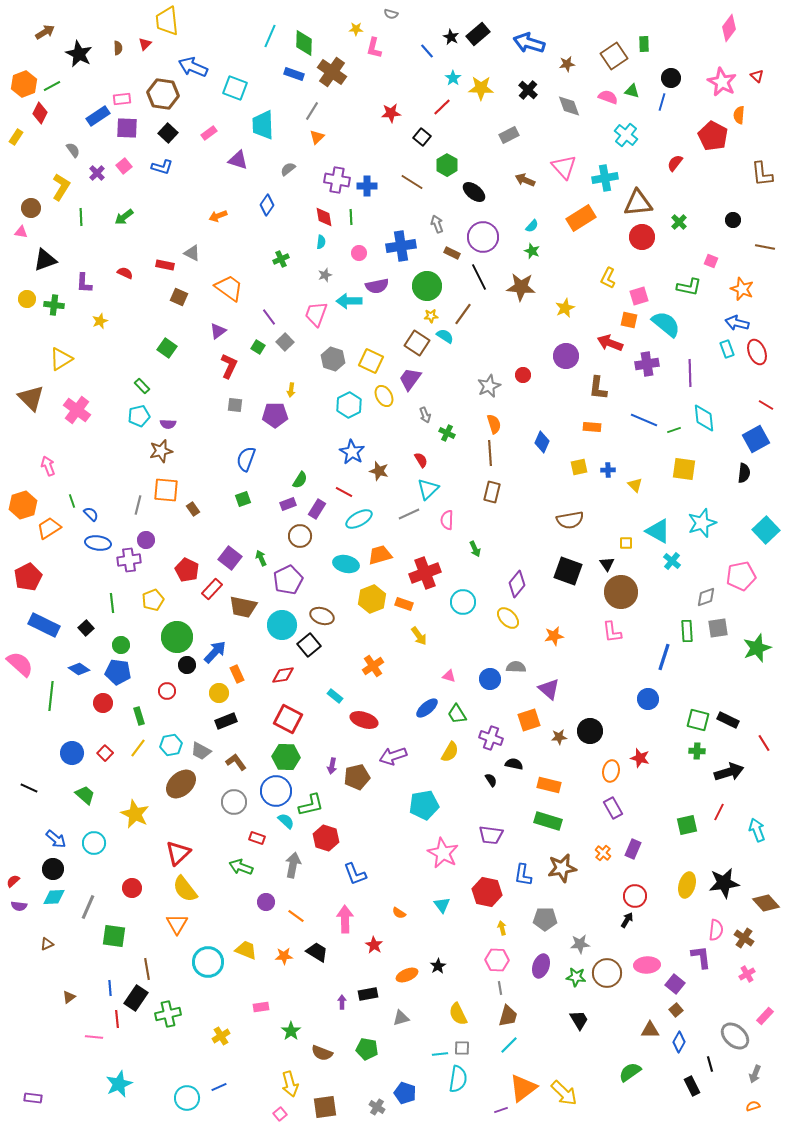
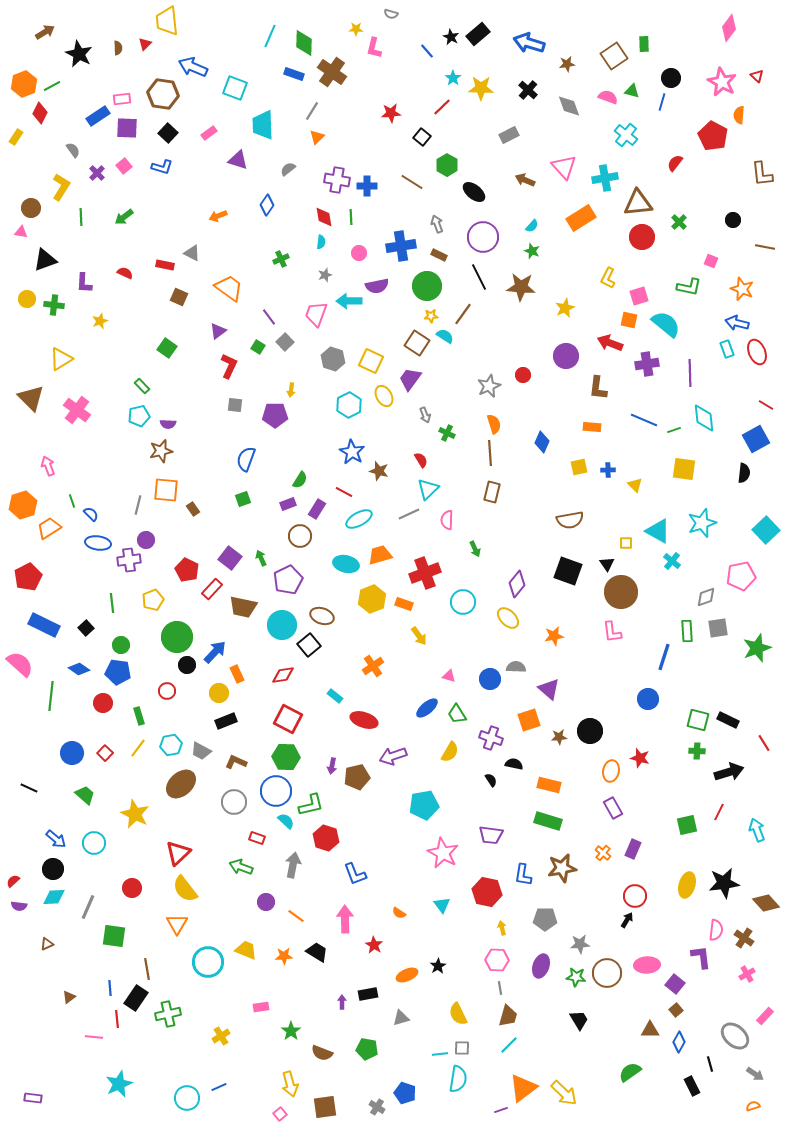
brown rectangle at (452, 253): moved 13 px left, 2 px down
brown L-shape at (236, 762): rotated 30 degrees counterclockwise
gray arrow at (755, 1074): rotated 78 degrees counterclockwise
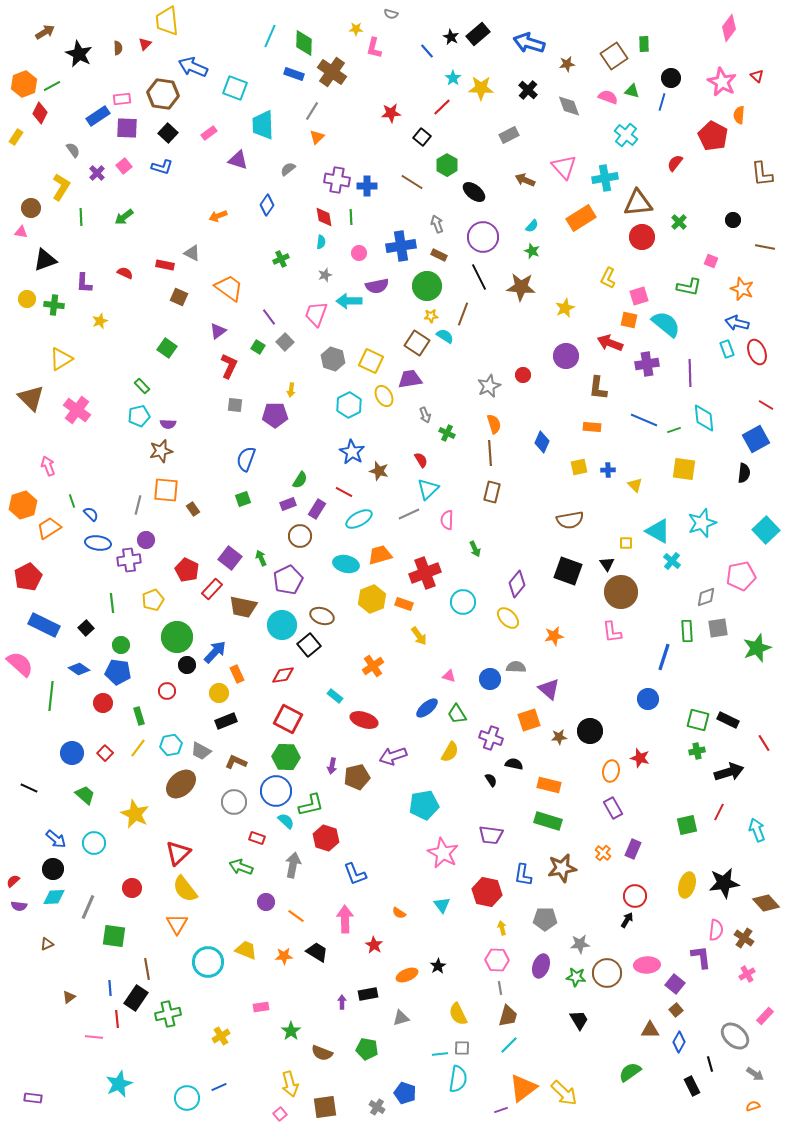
brown line at (463, 314): rotated 15 degrees counterclockwise
purple trapezoid at (410, 379): rotated 45 degrees clockwise
green cross at (697, 751): rotated 14 degrees counterclockwise
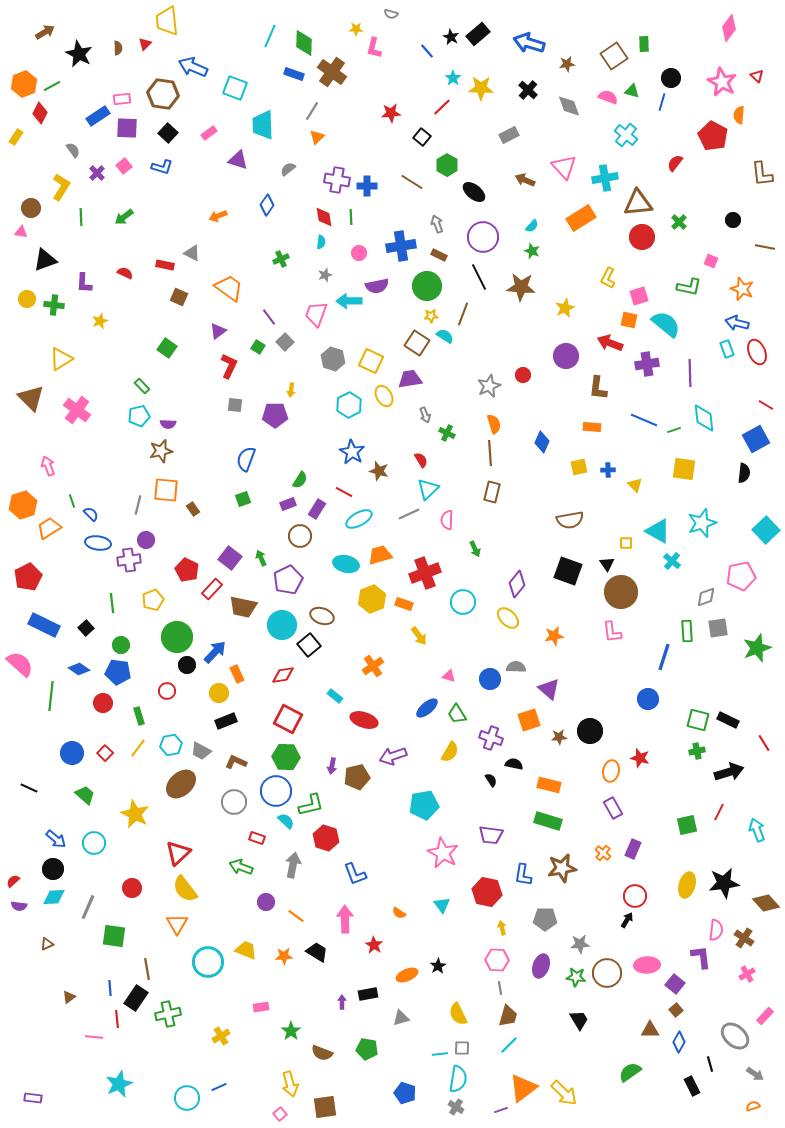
gray cross at (377, 1107): moved 79 px right
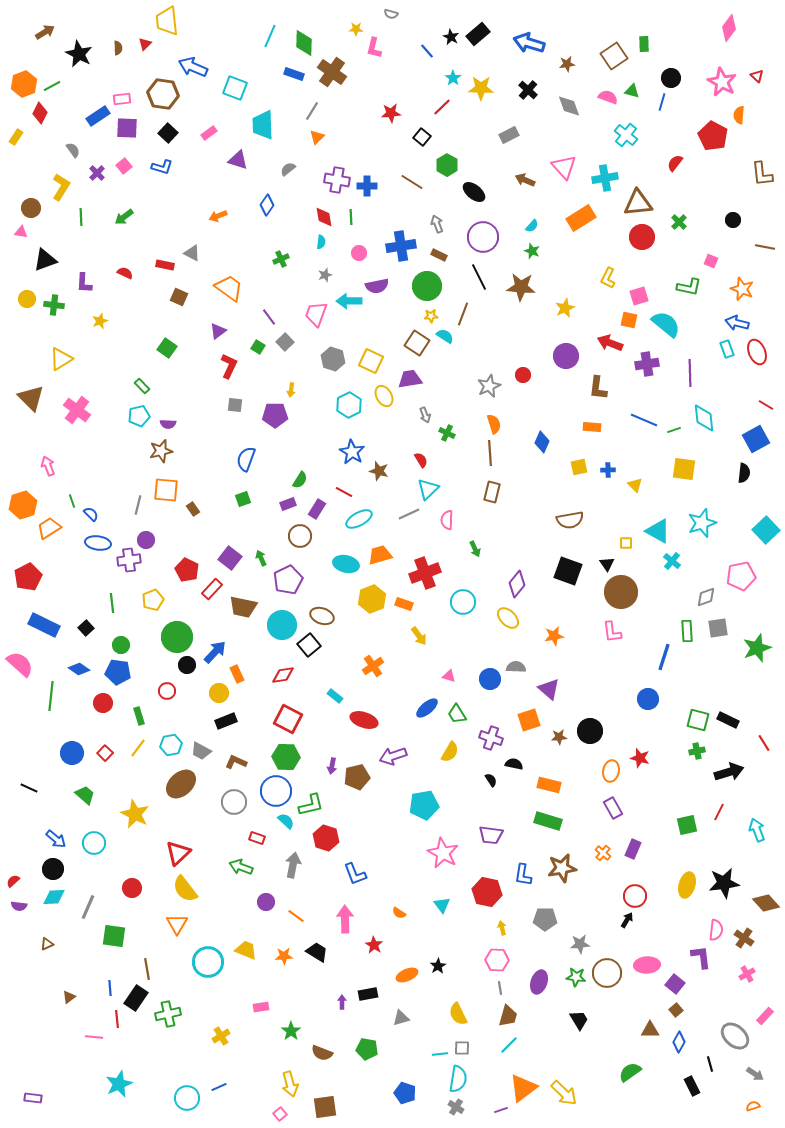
purple ellipse at (541, 966): moved 2 px left, 16 px down
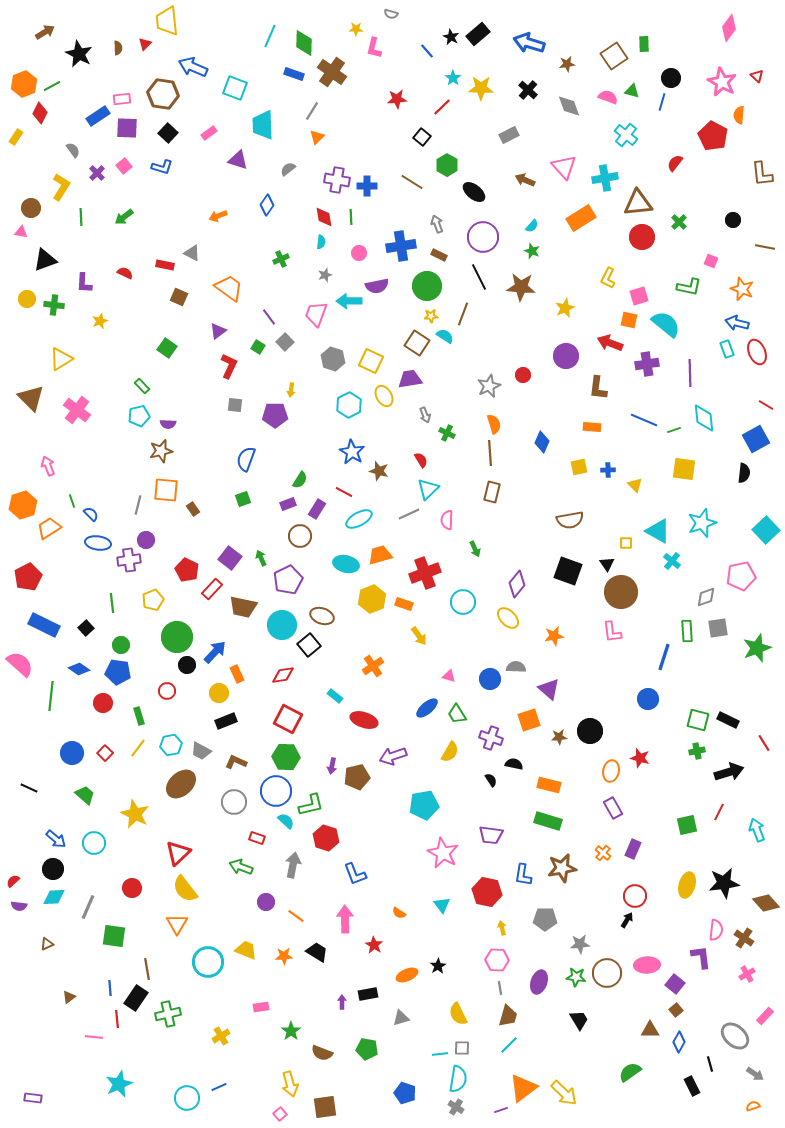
red star at (391, 113): moved 6 px right, 14 px up
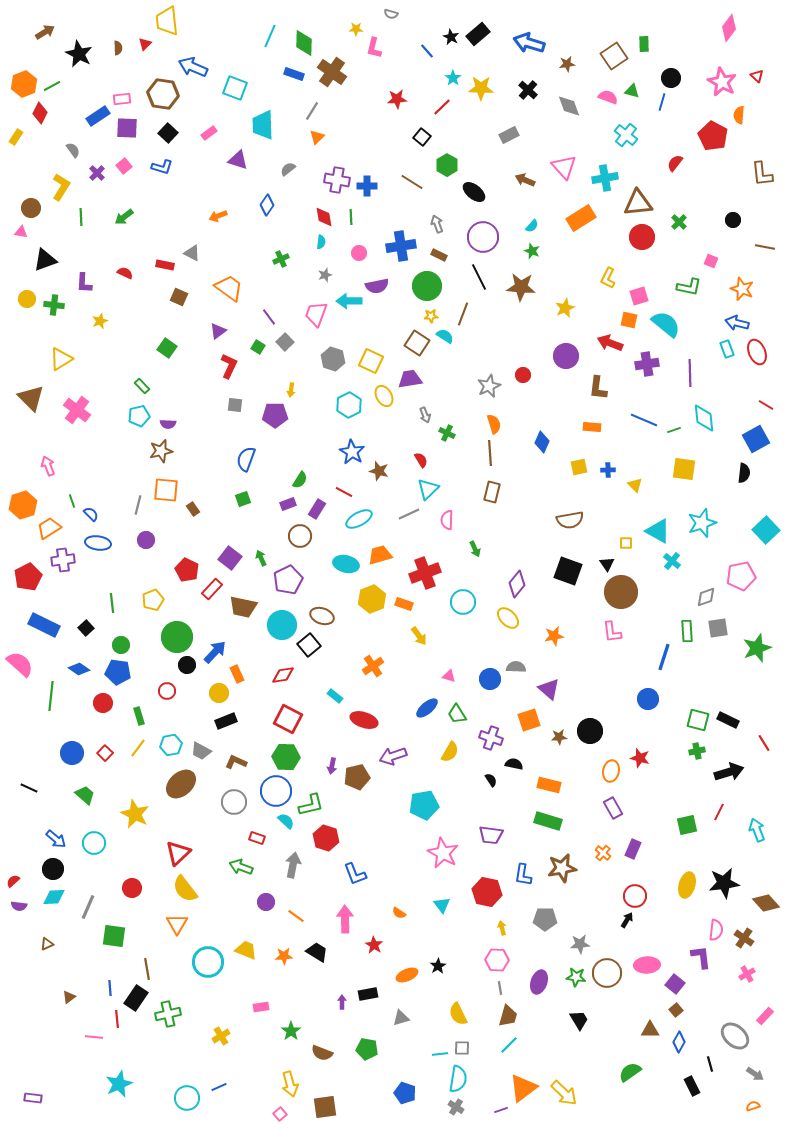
purple cross at (129, 560): moved 66 px left
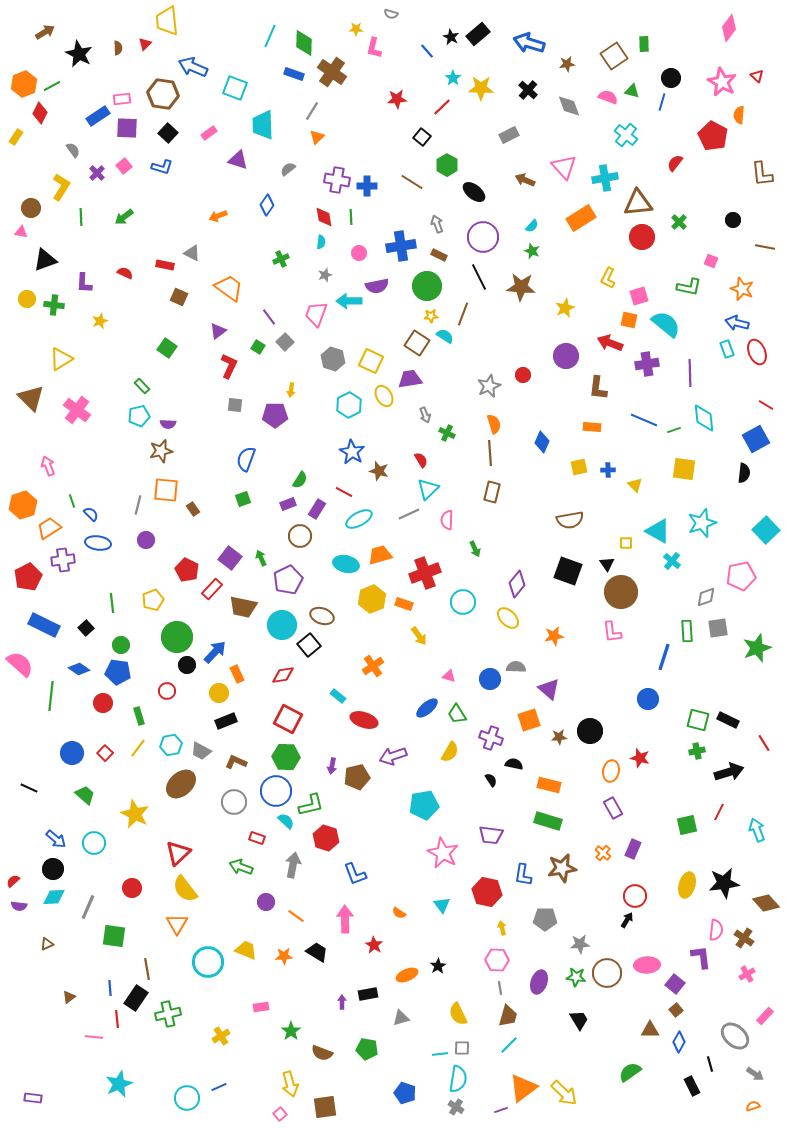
cyan rectangle at (335, 696): moved 3 px right
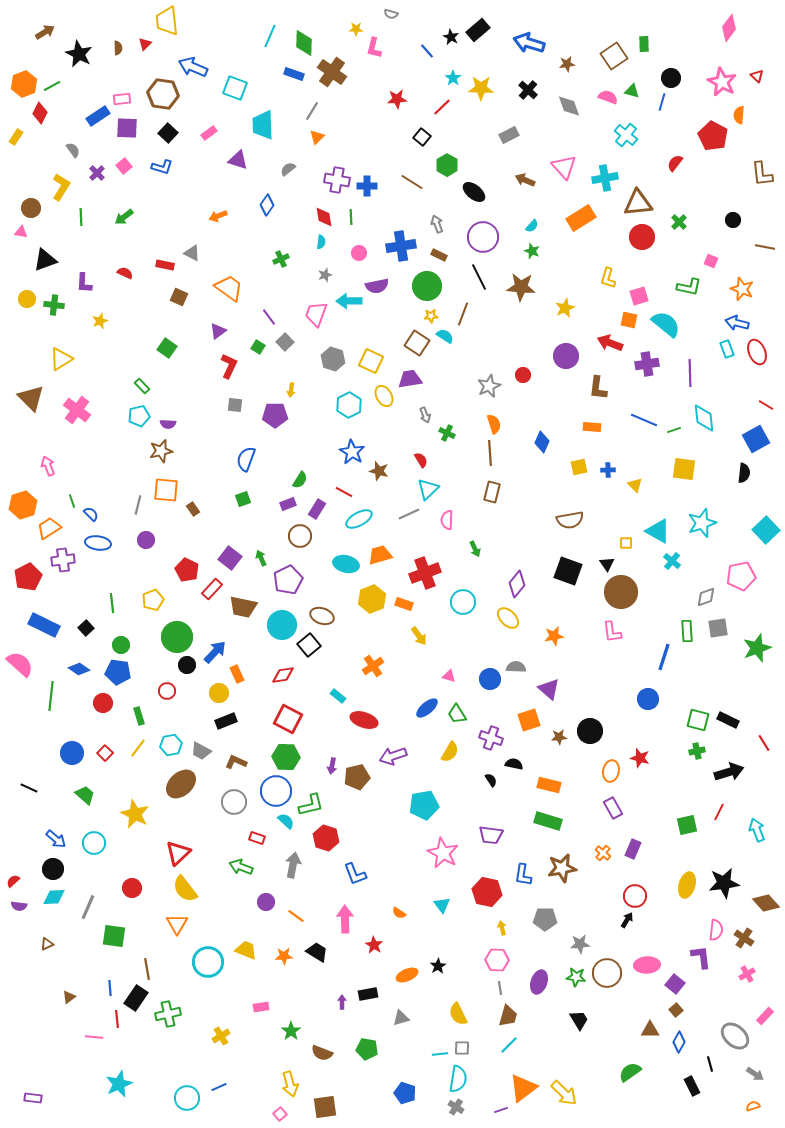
black rectangle at (478, 34): moved 4 px up
yellow L-shape at (608, 278): rotated 10 degrees counterclockwise
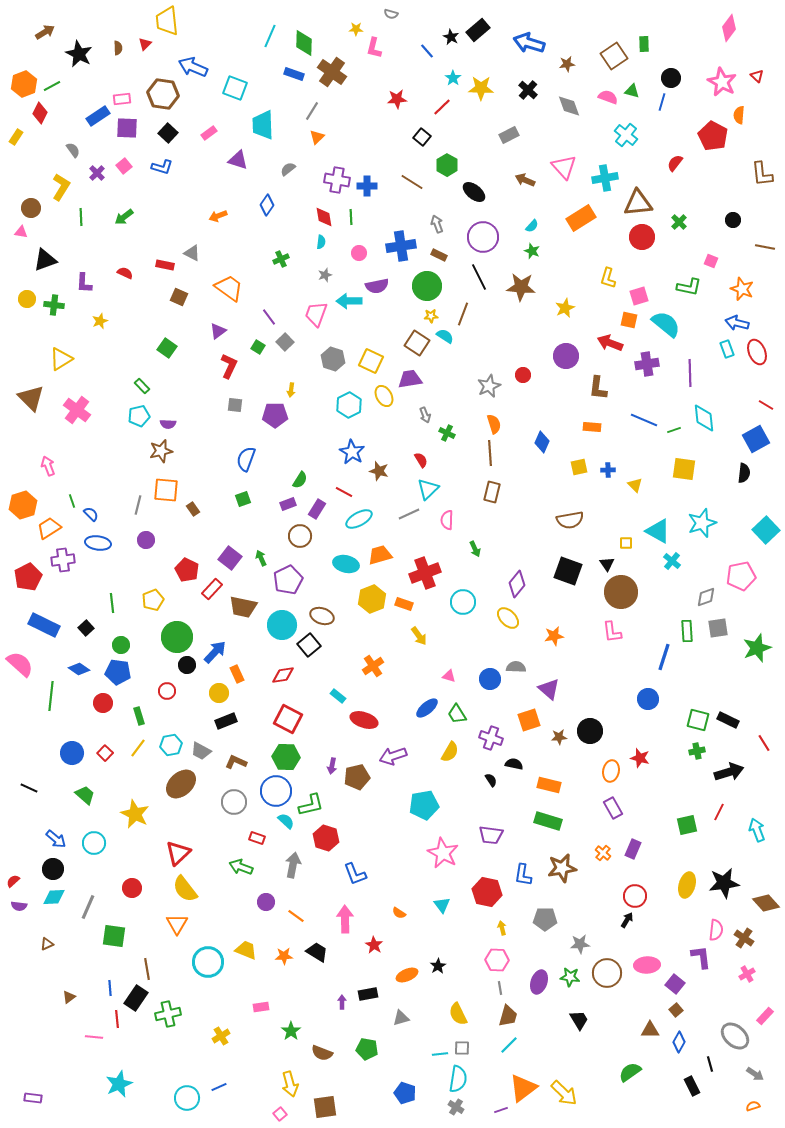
green star at (576, 977): moved 6 px left
